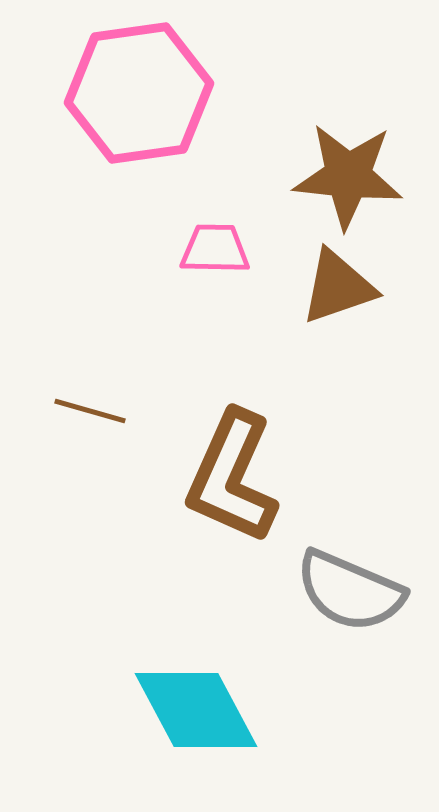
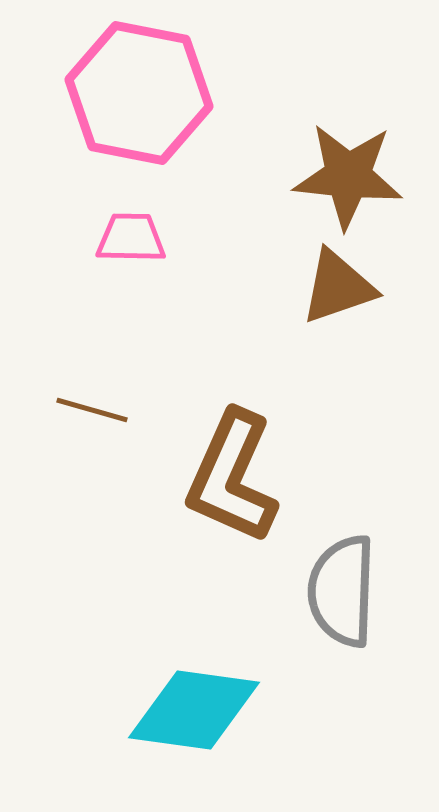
pink hexagon: rotated 19 degrees clockwise
pink trapezoid: moved 84 px left, 11 px up
brown line: moved 2 px right, 1 px up
gray semicircle: moved 8 px left; rotated 69 degrees clockwise
cyan diamond: moved 2 px left; rotated 54 degrees counterclockwise
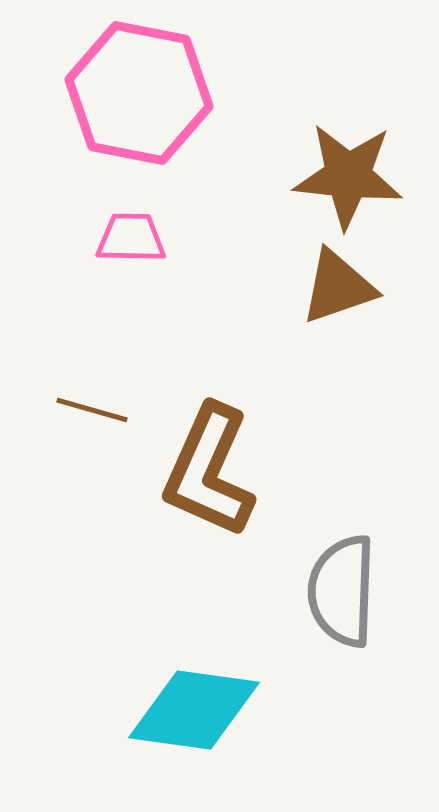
brown L-shape: moved 23 px left, 6 px up
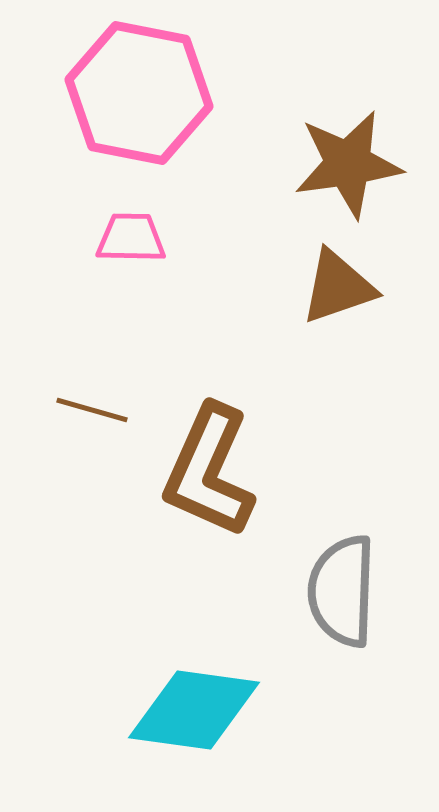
brown star: moved 12 px up; rotated 14 degrees counterclockwise
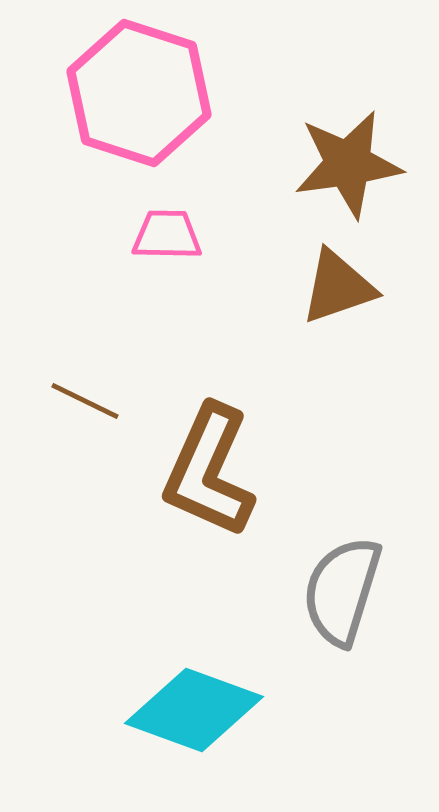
pink hexagon: rotated 7 degrees clockwise
pink trapezoid: moved 36 px right, 3 px up
brown line: moved 7 px left, 9 px up; rotated 10 degrees clockwise
gray semicircle: rotated 15 degrees clockwise
cyan diamond: rotated 12 degrees clockwise
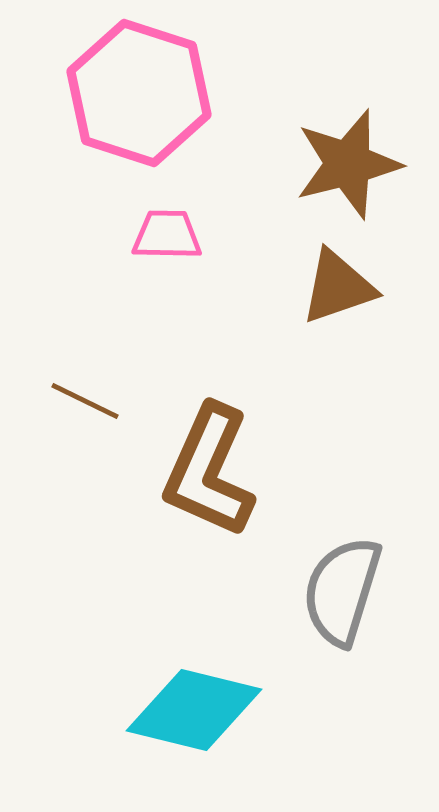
brown star: rotated 6 degrees counterclockwise
cyan diamond: rotated 6 degrees counterclockwise
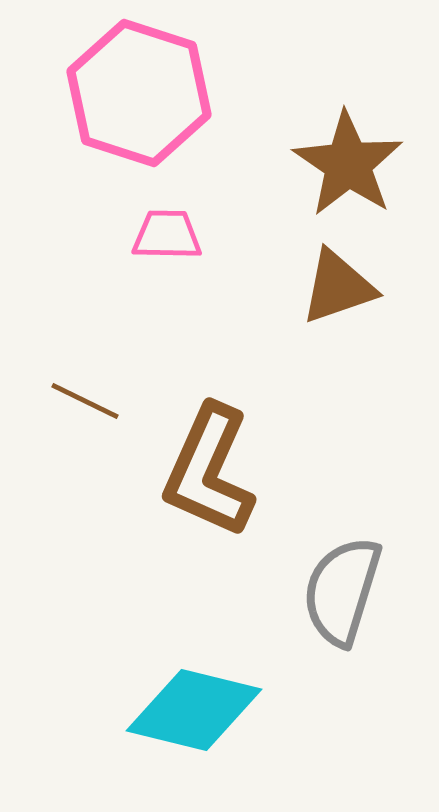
brown star: rotated 24 degrees counterclockwise
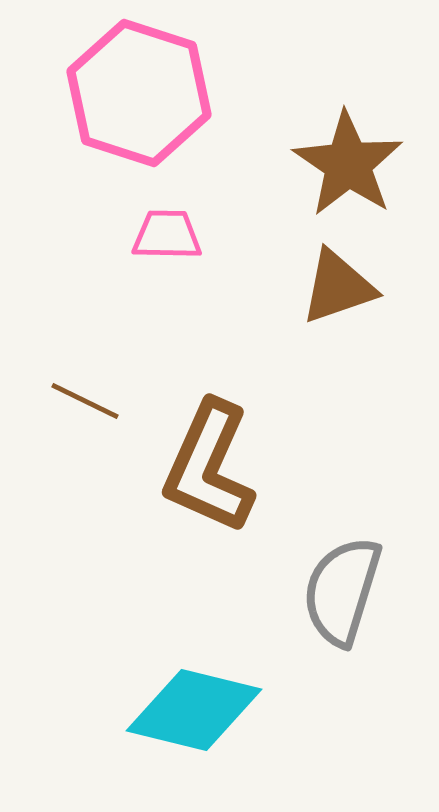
brown L-shape: moved 4 px up
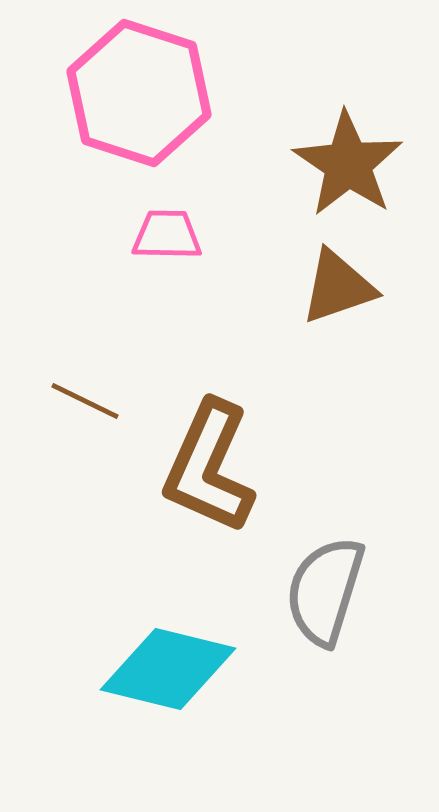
gray semicircle: moved 17 px left
cyan diamond: moved 26 px left, 41 px up
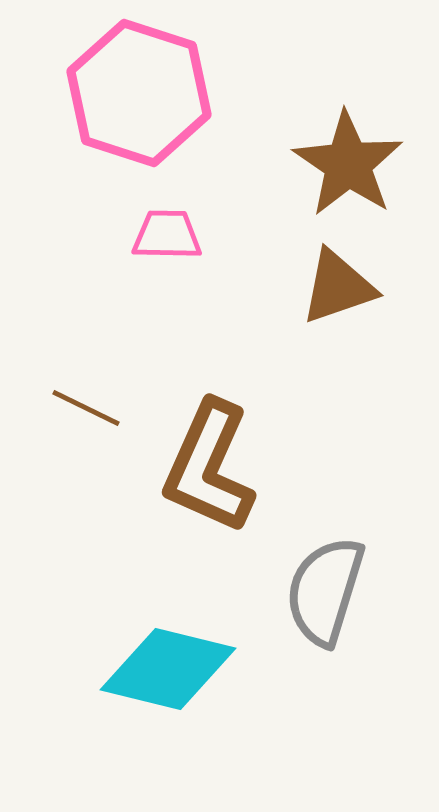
brown line: moved 1 px right, 7 px down
